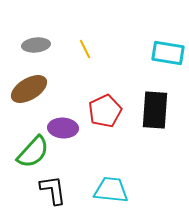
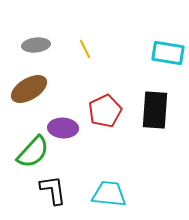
cyan trapezoid: moved 2 px left, 4 px down
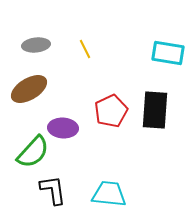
red pentagon: moved 6 px right
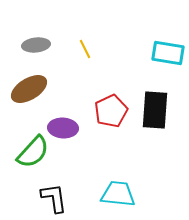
black L-shape: moved 1 px right, 8 px down
cyan trapezoid: moved 9 px right
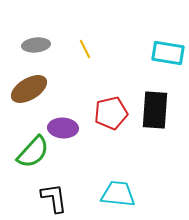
red pentagon: moved 2 px down; rotated 12 degrees clockwise
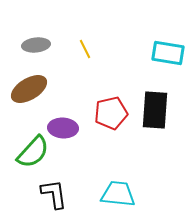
black L-shape: moved 4 px up
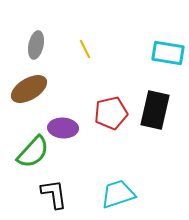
gray ellipse: rotated 72 degrees counterclockwise
black rectangle: rotated 9 degrees clockwise
cyan trapezoid: rotated 24 degrees counterclockwise
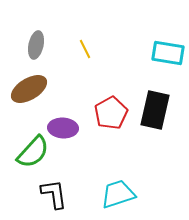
red pentagon: rotated 16 degrees counterclockwise
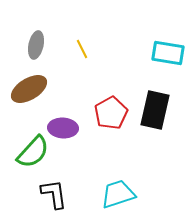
yellow line: moved 3 px left
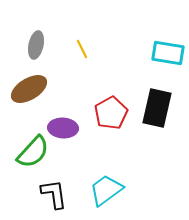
black rectangle: moved 2 px right, 2 px up
cyan trapezoid: moved 12 px left, 4 px up; rotated 18 degrees counterclockwise
